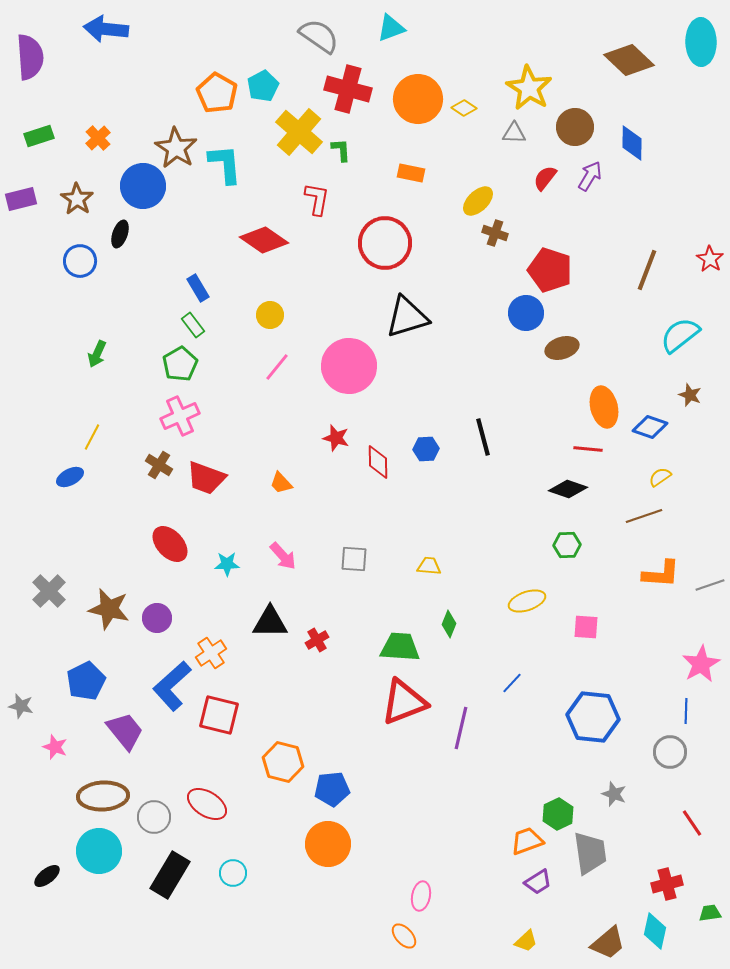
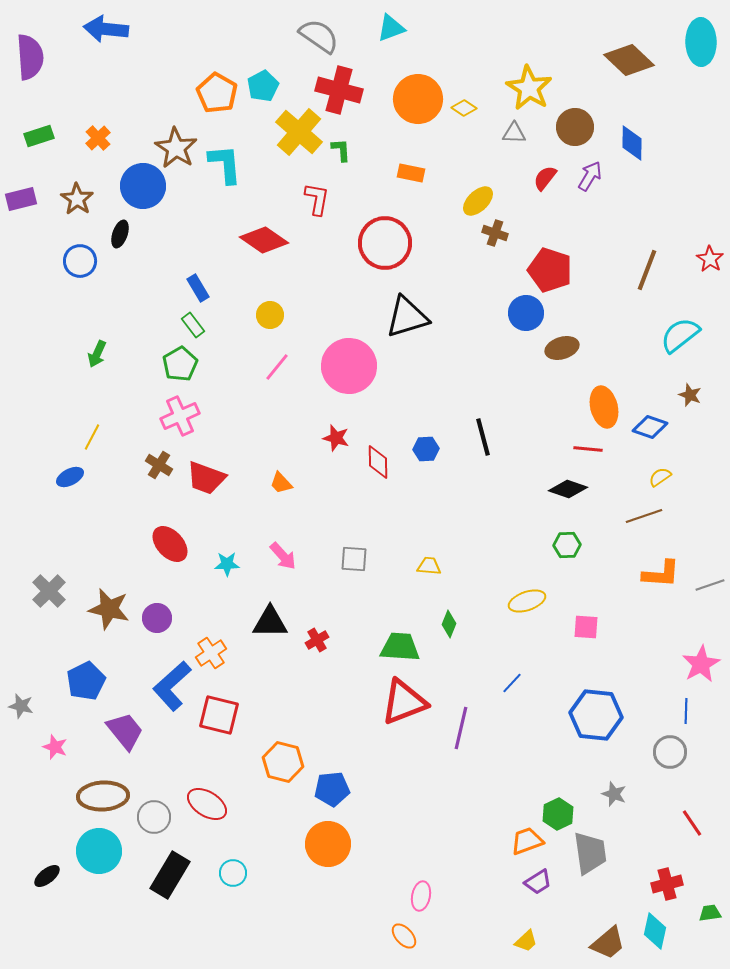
red cross at (348, 89): moved 9 px left, 1 px down
blue hexagon at (593, 717): moved 3 px right, 2 px up
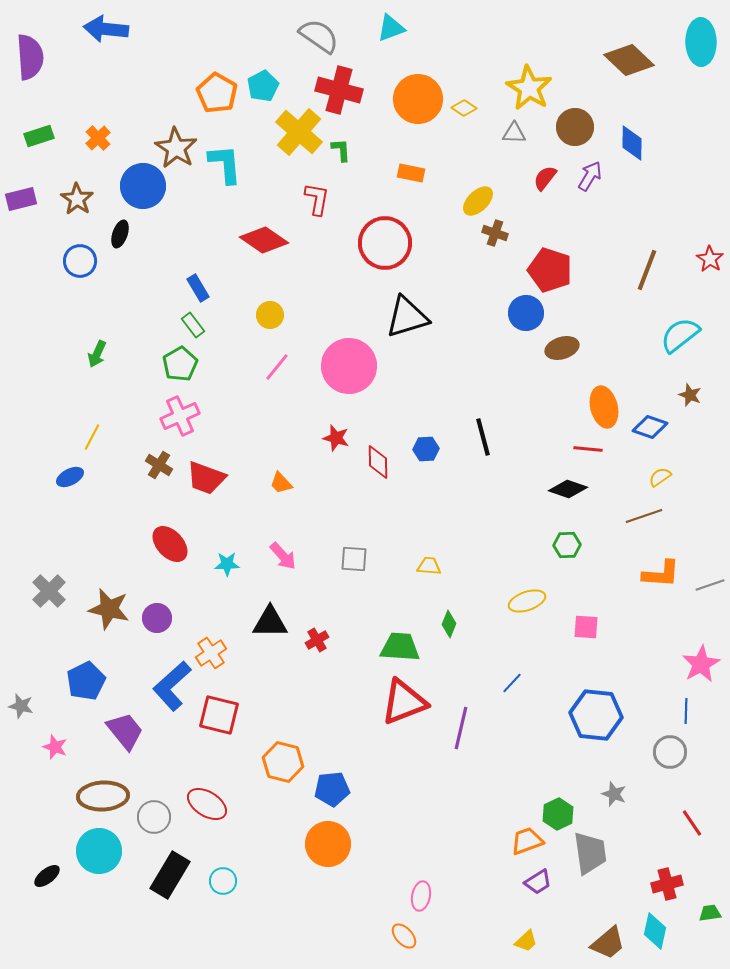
cyan circle at (233, 873): moved 10 px left, 8 px down
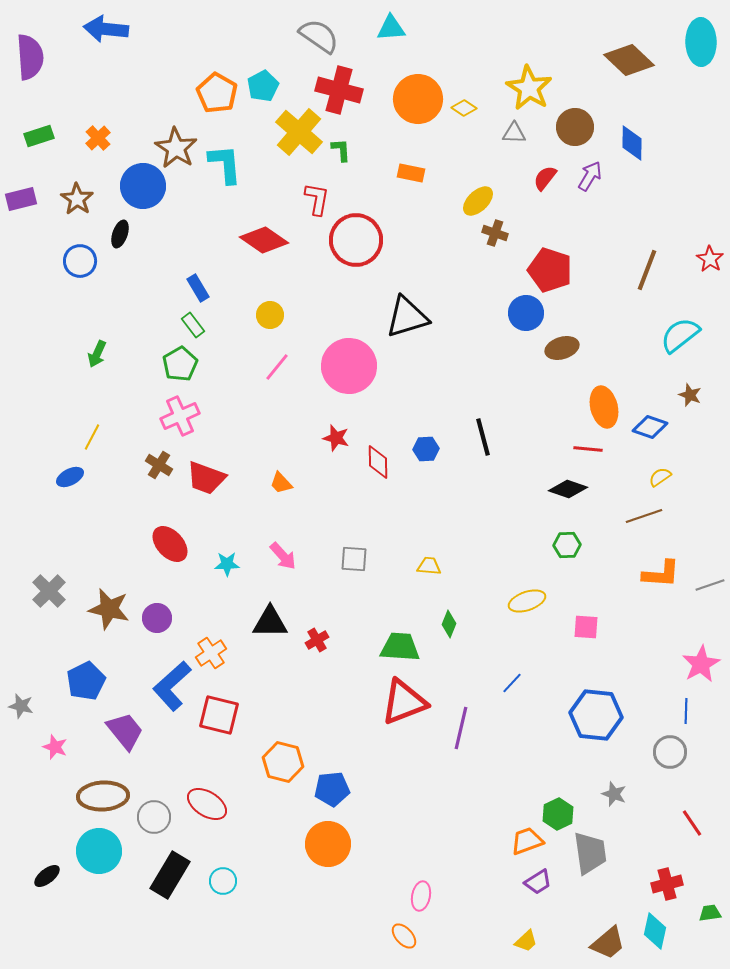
cyan triangle at (391, 28): rotated 16 degrees clockwise
red circle at (385, 243): moved 29 px left, 3 px up
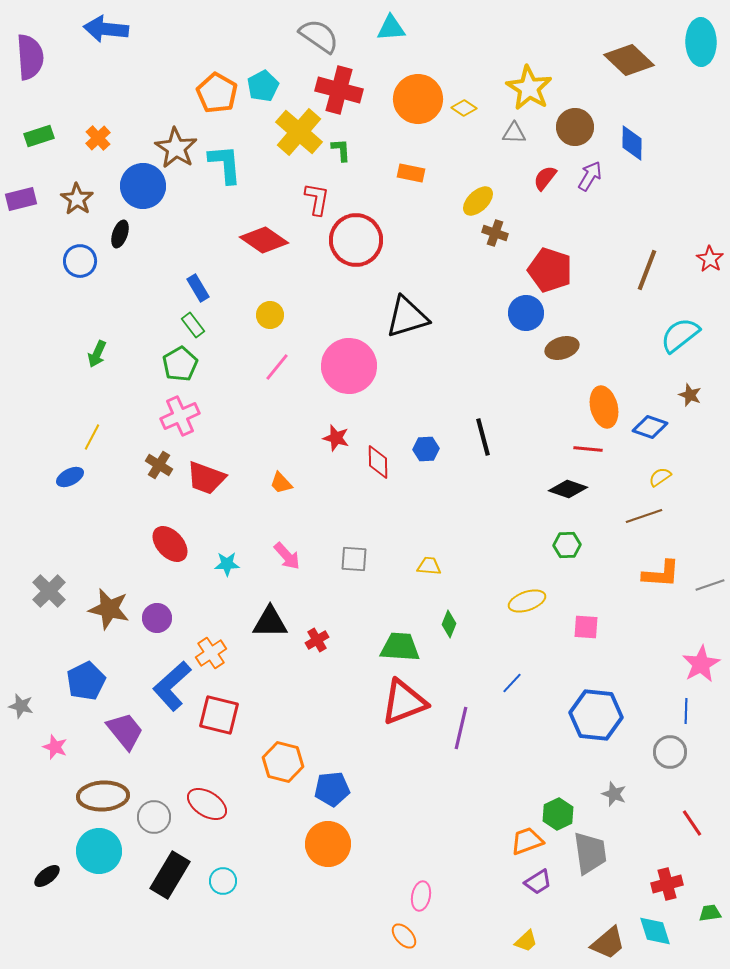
pink arrow at (283, 556): moved 4 px right
cyan diamond at (655, 931): rotated 30 degrees counterclockwise
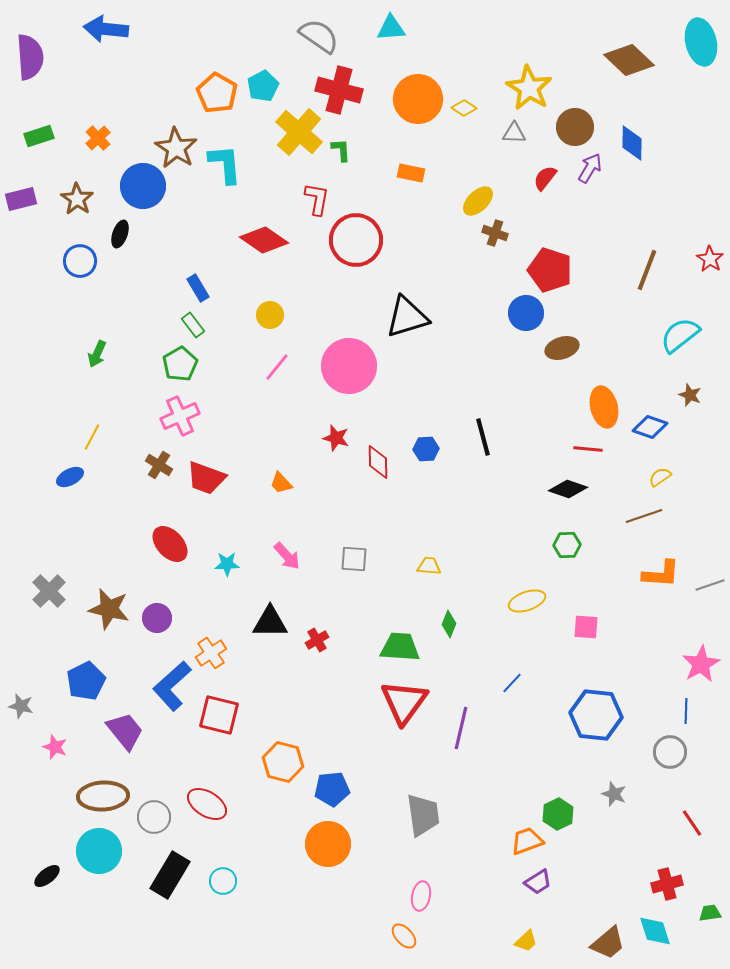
cyan ellipse at (701, 42): rotated 12 degrees counterclockwise
purple arrow at (590, 176): moved 8 px up
red triangle at (404, 702): rotated 33 degrees counterclockwise
gray trapezoid at (590, 853): moved 167 px left, 38 px up
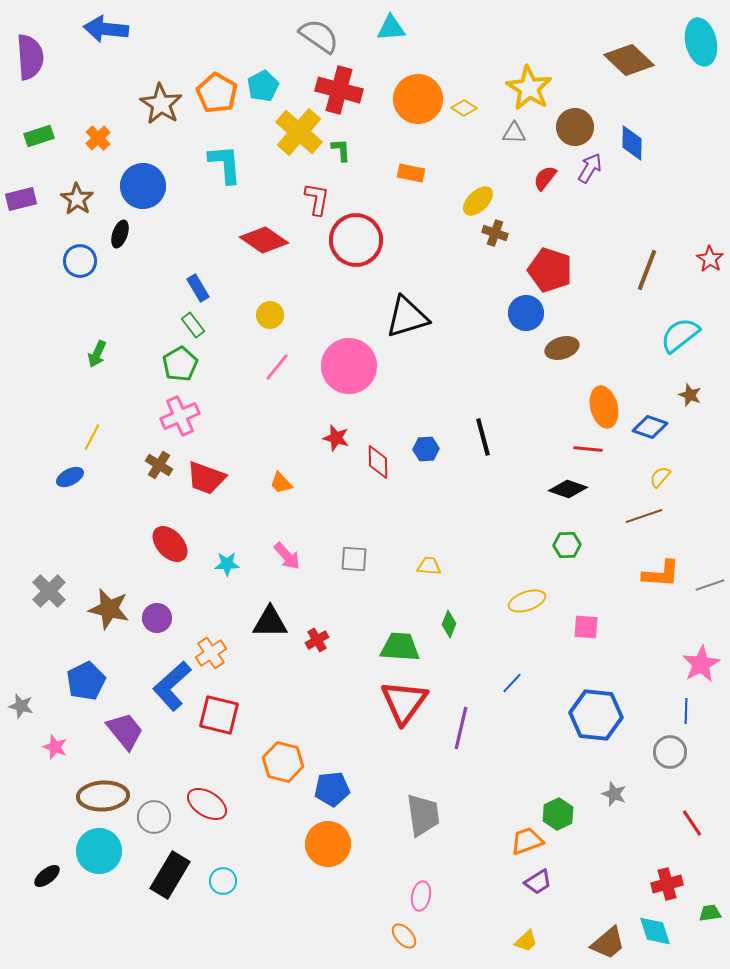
brown star at (176, 148): moved 15 px left, 44 px up
yellow semicircle at (660, 477): rotated 15 degrees counterclockwise
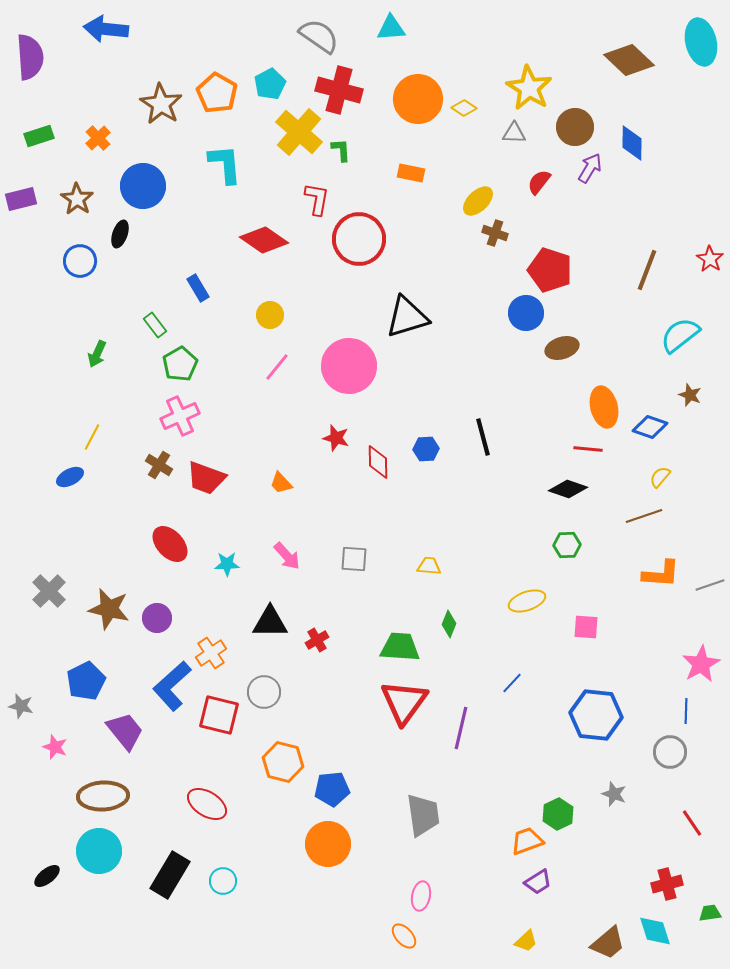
cyan pentagon at (263, 86): moved 7 px right, 2 px up
red semicircle at (545, 178): moved 6 px left, 4 px down
red circle at (356, 240): moved 3 px right, 1 px up
green rectangle at (193, 325): moved 38 px left
gray circle at (154, 817): moved 110 px right, 125 px up
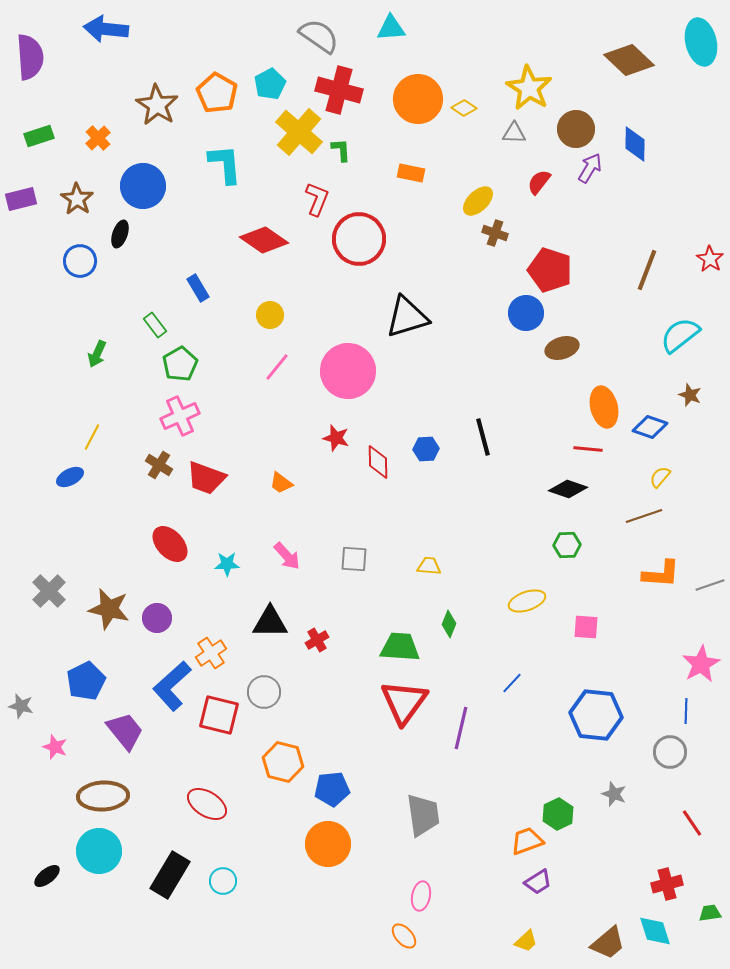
brown star at (161, 104): moved 4 px left, 1 px down
brown circle at (575, 127): moved 1 px right, 2 px down
blue diamond at (632, 143): moved 3 px right, 1 px down
red L-shape at (317, 199): rotated 12 degrees clockwise
pink circle at (349, 366): moved 1 px left, 5 px down
orange trapezoid at (281, 483): rotated 10 degrees counterclockwise
